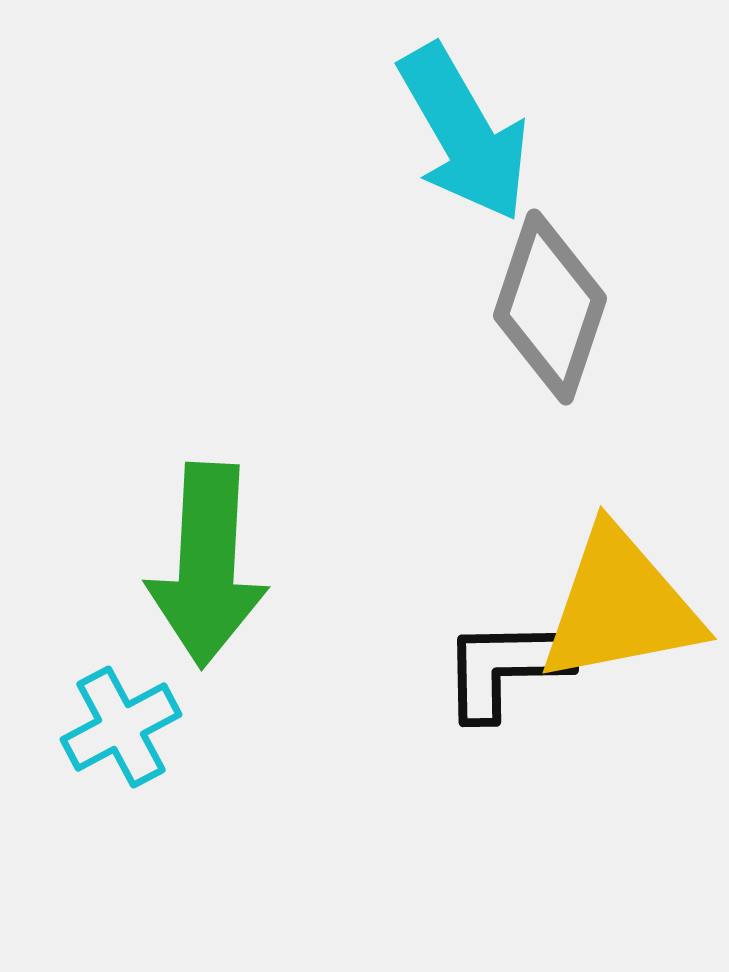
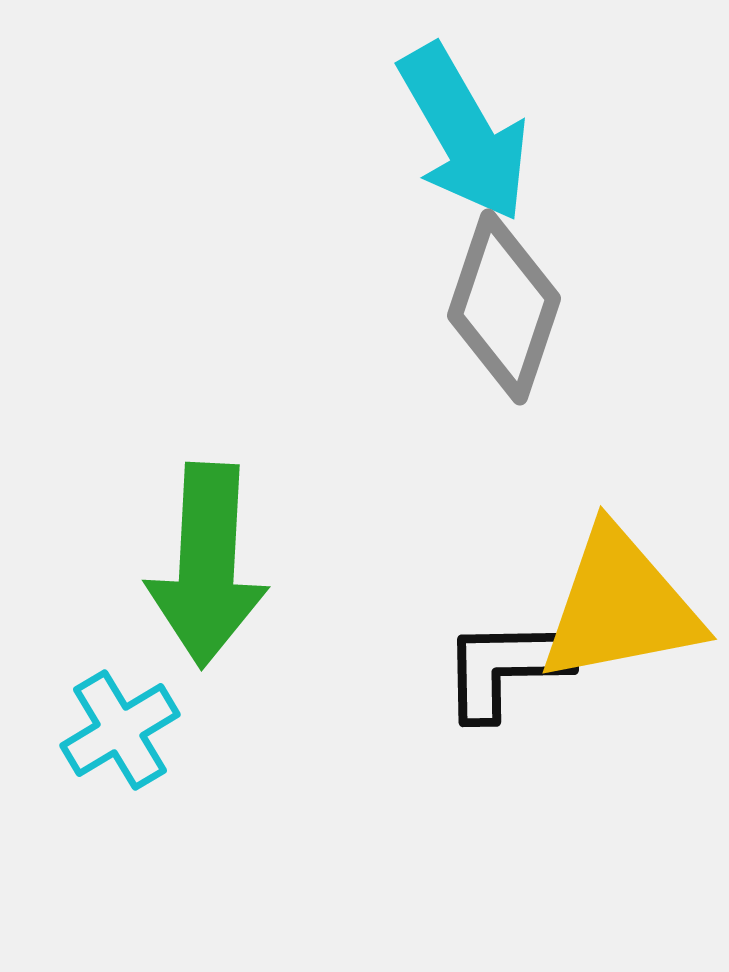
gray diamond: moved 46 px left
cyan cross: moved 1 px left, 3 px down; rotated 3 degrees counterclockwise
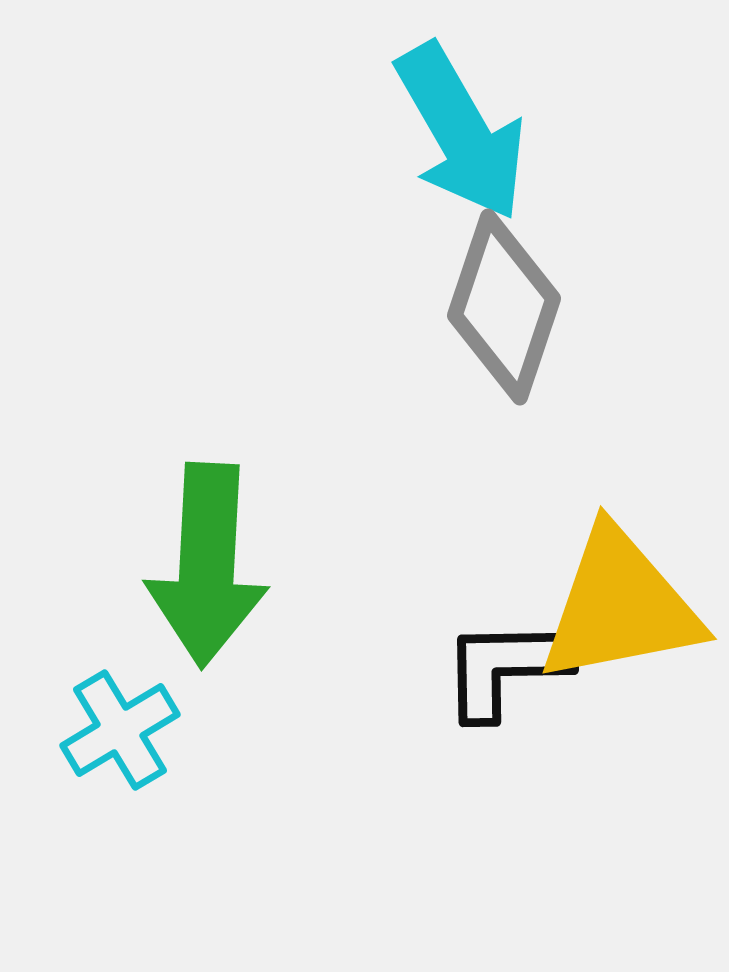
cyan arrow: moved 3 px left, 1 px up
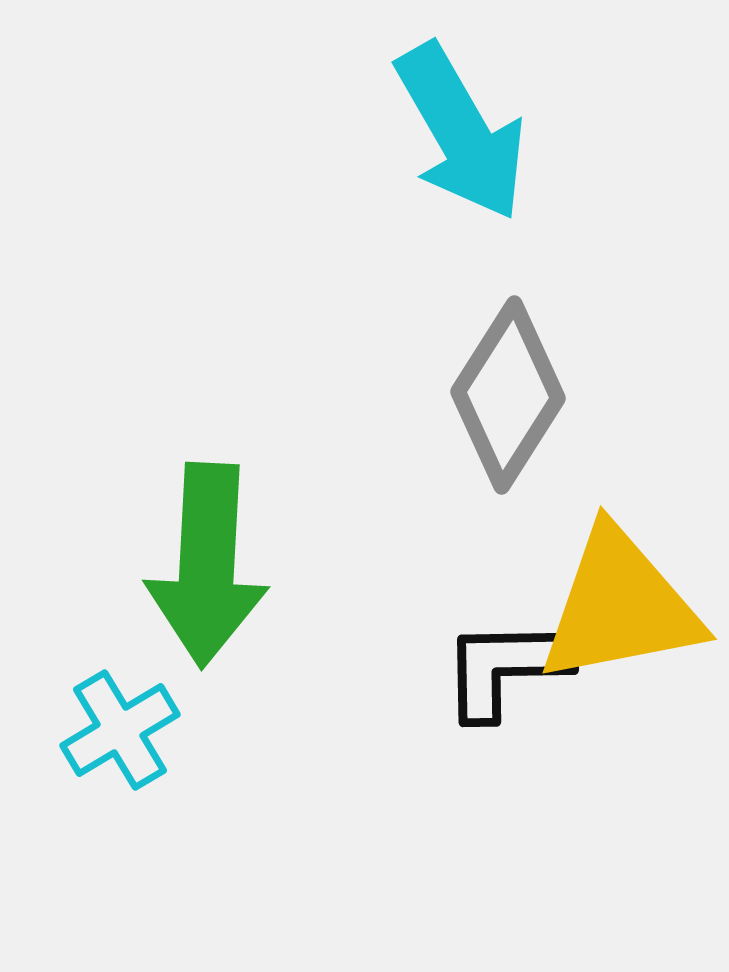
gray diamond: moved 4 px right, 88 px down; rotated 14 degrees clockwise
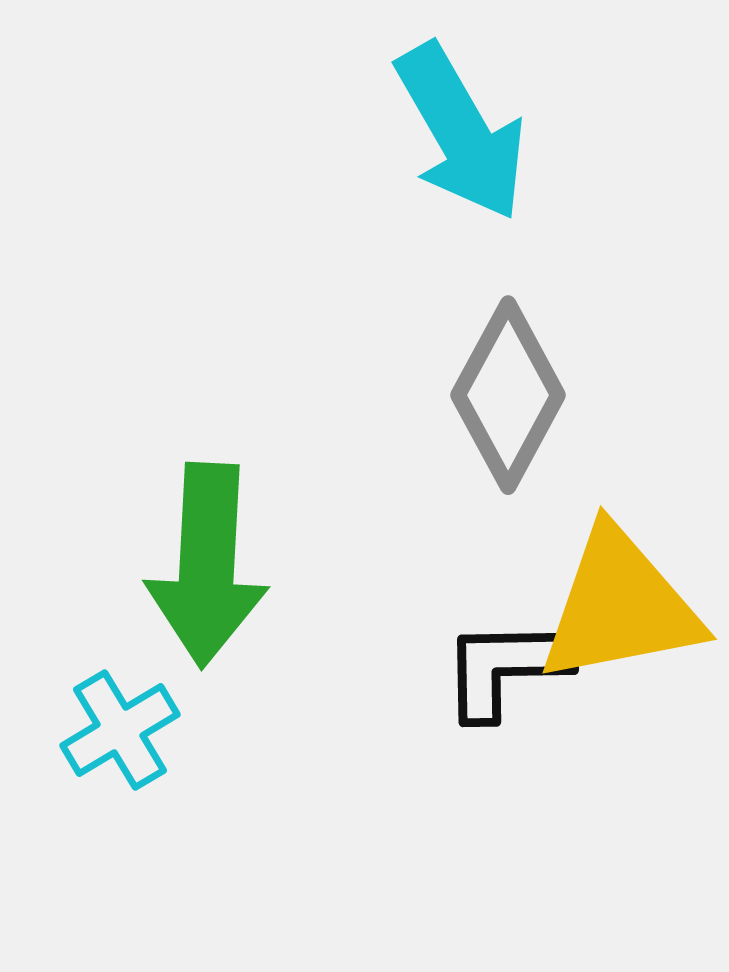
gray diamond: rotated 4 degrees counterclockwise
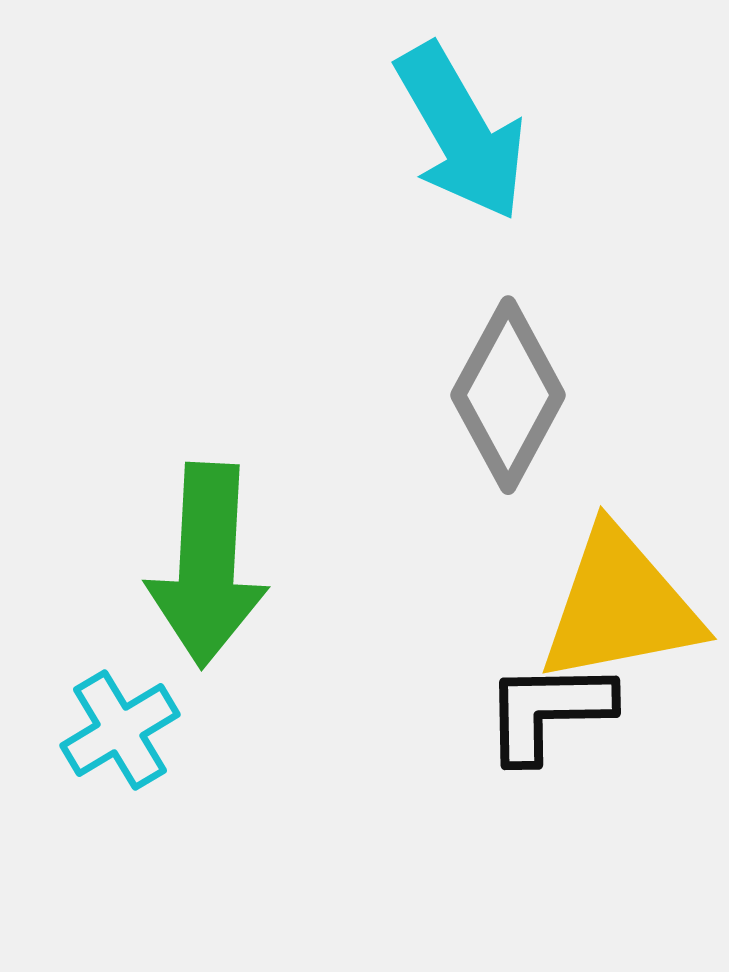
black L-shape: moved 42 px right, 43 px down
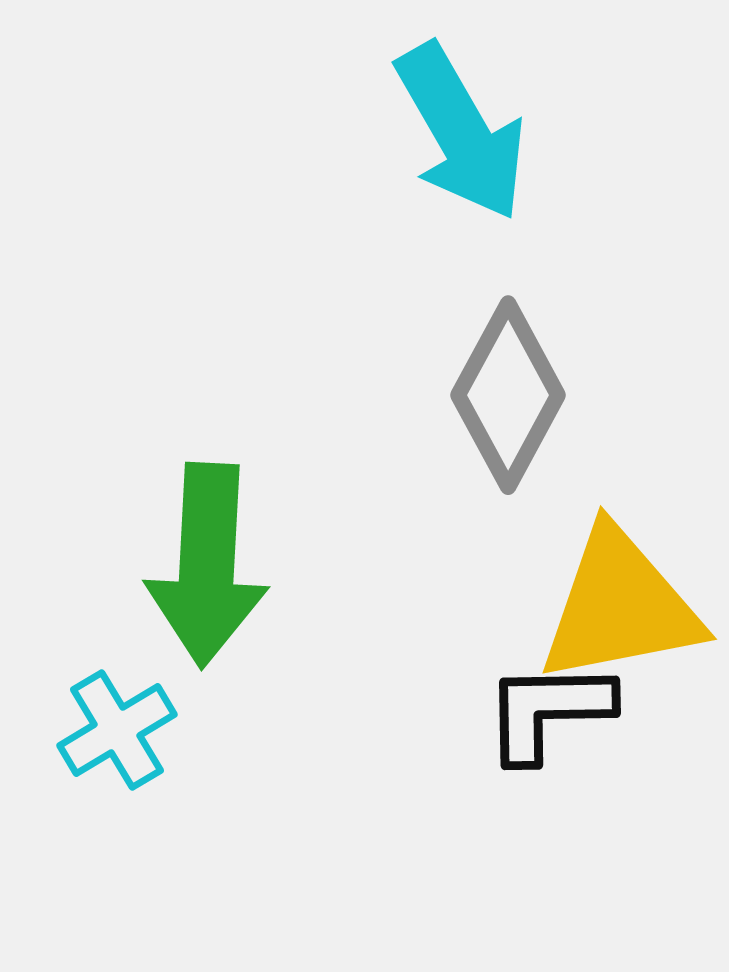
cyan cross: moved 3 px left
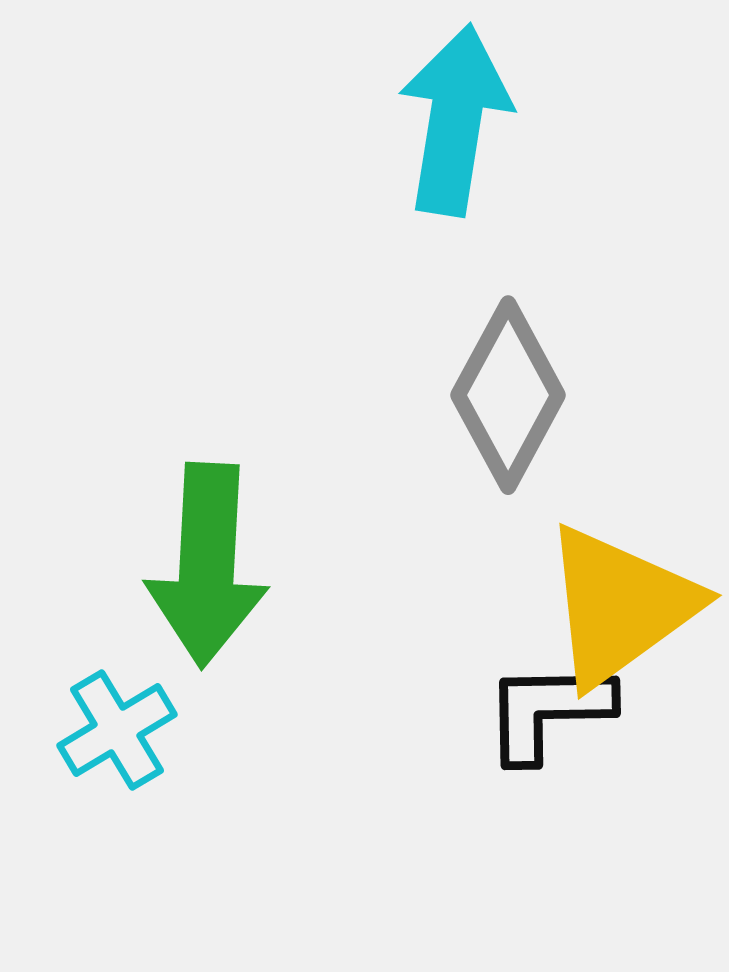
cyan arrow: moved 6 px left, 12 px up; rotated 141 degrees counterclockwise
yellow triangle: rotated 25 degrees counterclockwise
